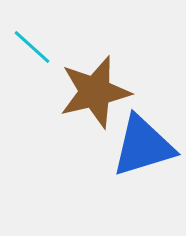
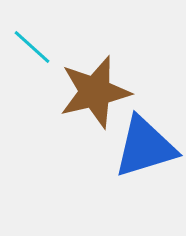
blue triangle: moved 2 px right, 1 px down
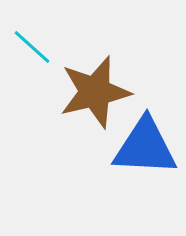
blue triangle: rotated 20 degrees clockwise
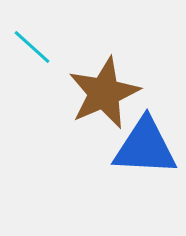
brown star: moved 9 px right, 1 px down; rotated 10 degrees counterclockwise
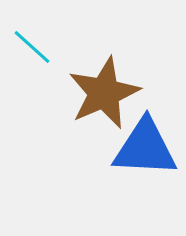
blue triangle: moved 1 px down
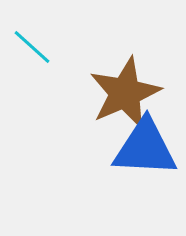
brown star: moved 21 px right
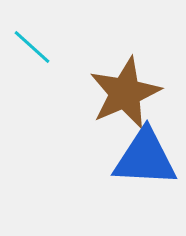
blue triangle: moved 10 px down
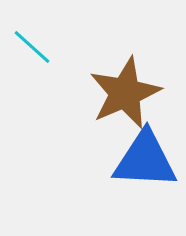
blue triangle: moved 2 px down
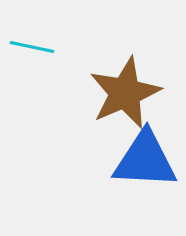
cyan line: rotated 30 degrees counterclockwise
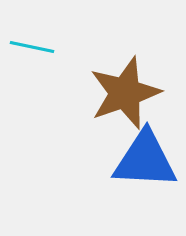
brown star: rotated 4 degrees clockwise
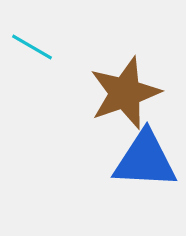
cyan line: rotated 18 degrees clockwise
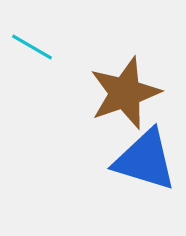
blue triangle: rotated 14 degrees clockwise
